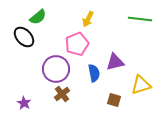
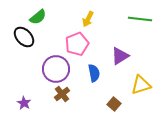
purple triangle: moved 5 px right, 6 px up; rotated 18 degrees counterclockwise
brown square: moved 4 px down; rotated 24 degrees clockwise
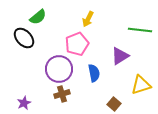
green line: moved 11 px down
black ellipse: moved 1 px down
purple circle: moved 3 px right
brown cross: rotated 21 degrees clockwise
purple star: rotated 16 degrees clockwise
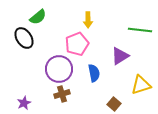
yellow arrow: moved 1 px down; rotated 28 degrees counterclockwise
black ellipse: rotated 10 degrees clockwise
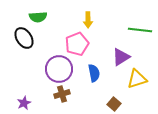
green semicircle: rotated 36 degrees clockwise
purple triangle: moved 1 px right, 1 px down
yellow triangle: moved 4 px left, 6 px up
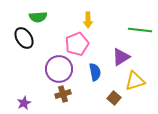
blue semicircle: moved 1 px right, 1 px up
yellow triangle: moved 2 px left, 2 px down
brown cross: moved 1 px right
brown square: moved 6 px up
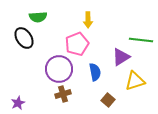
green line: moved 1 px right, 10 px down
brown square: moved 6 px left, 2 px down
purple star: moved 6 px left
